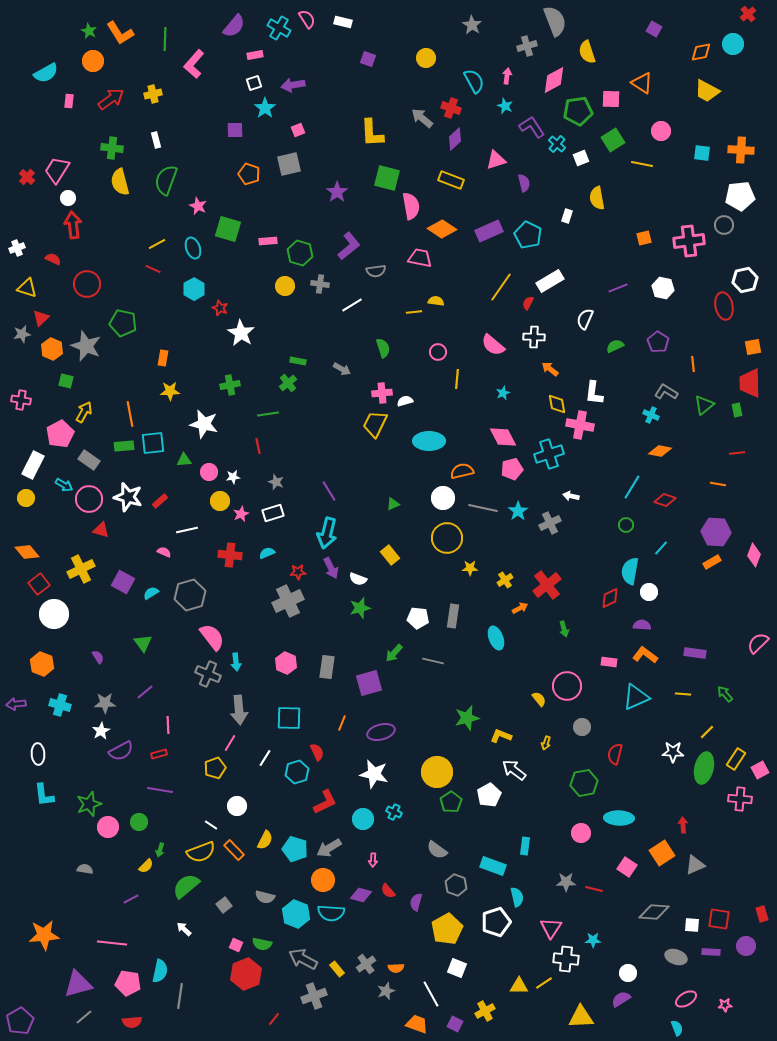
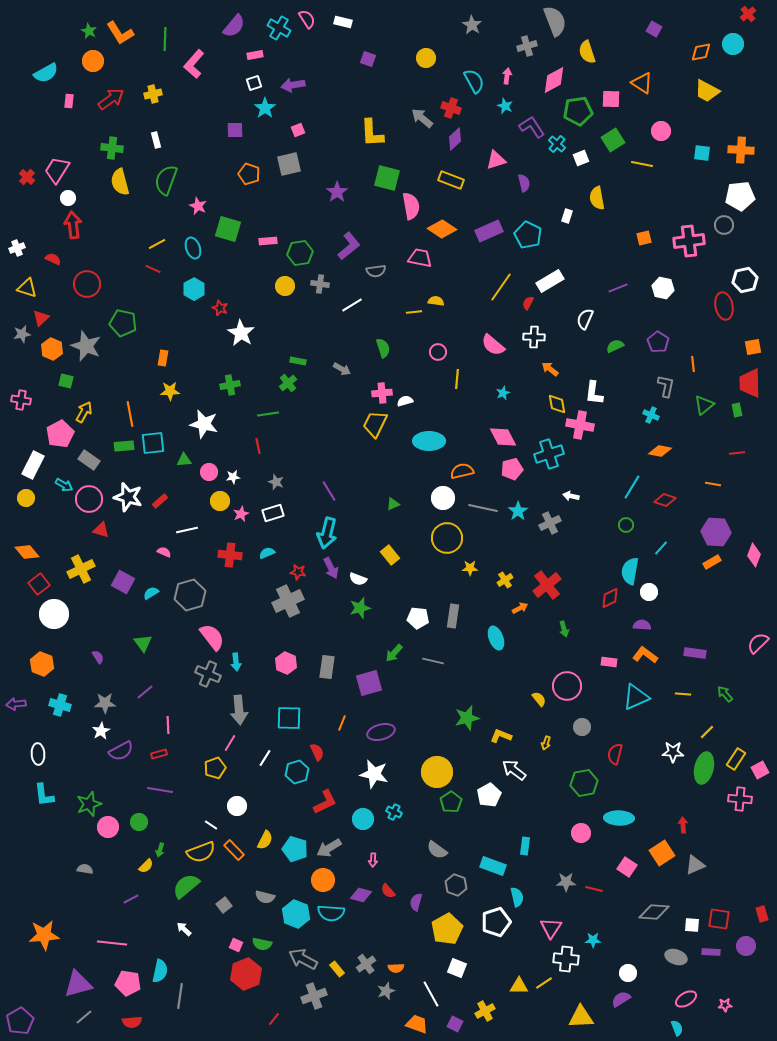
green hexagon at (300, 253): rotated 25 degrees counterclockwise
gray L-shape at (666, 392): moved 6 px up; rotated 70 degrees clockwise
orange line at (718, 484): moved 5 px left
red star at (298, 572): rotated 14 degrees clockwise
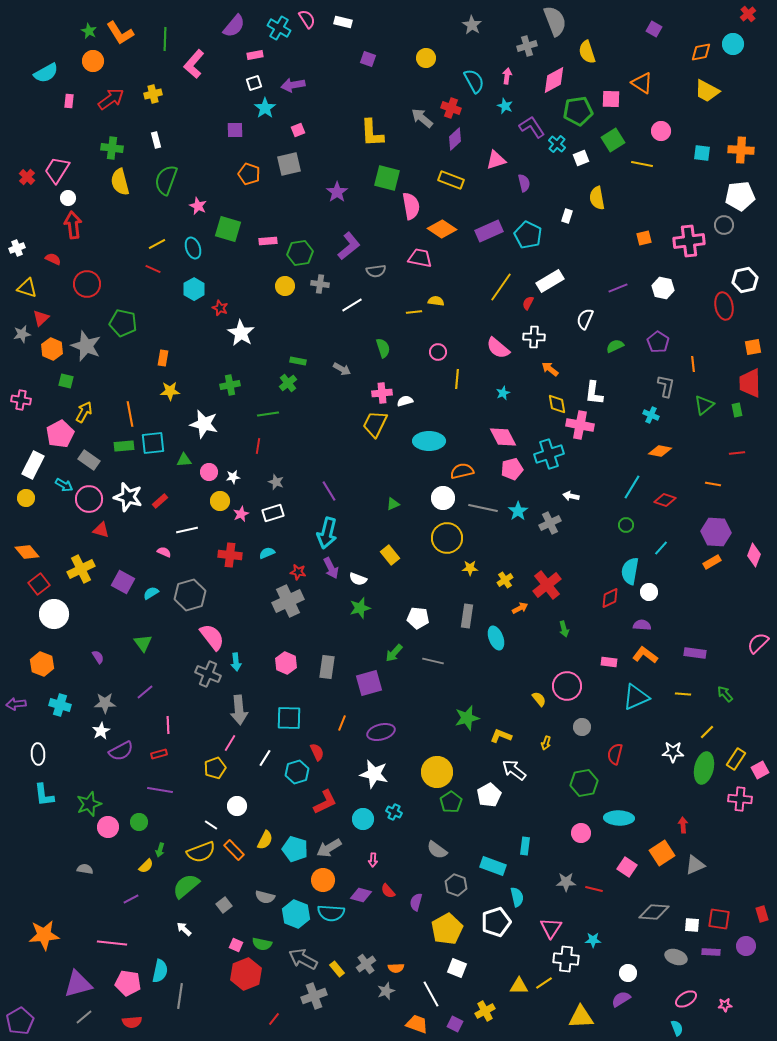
pink semicircle at (493, 345): moved 5 px right, 3 px down
red line at (258, 446): rotated 21 degrees clockwise
gray rectangle at (453, 616): moved 14 px right
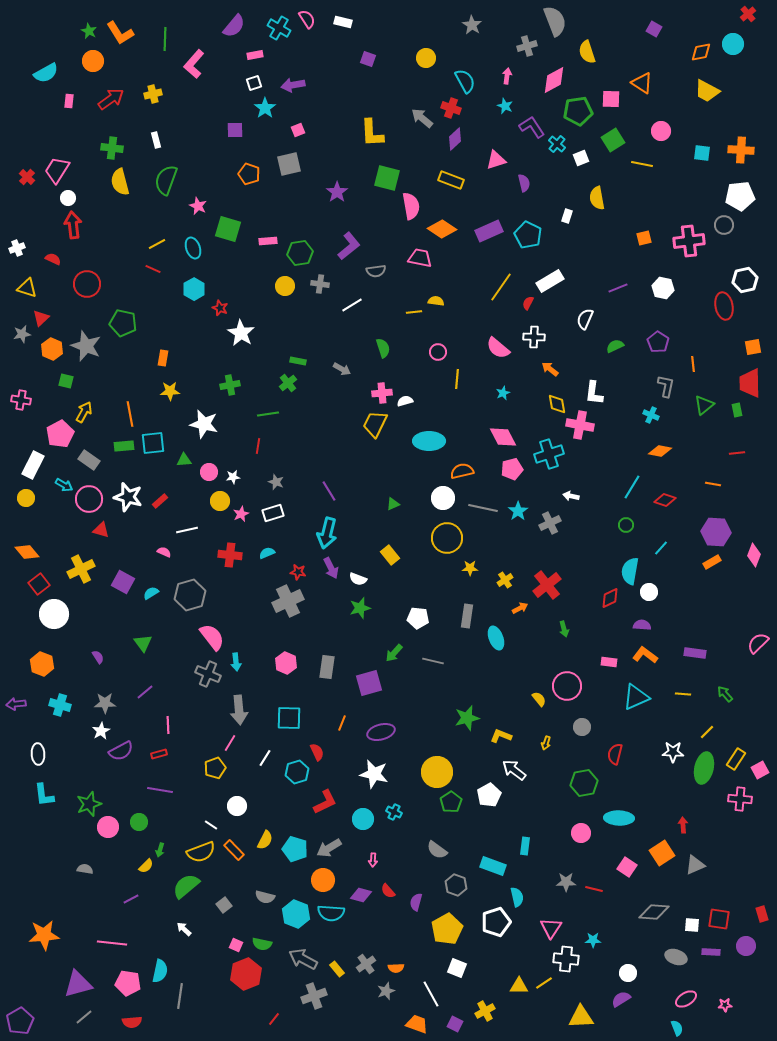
cyan semicircle at (474, 81): moved 9 px left
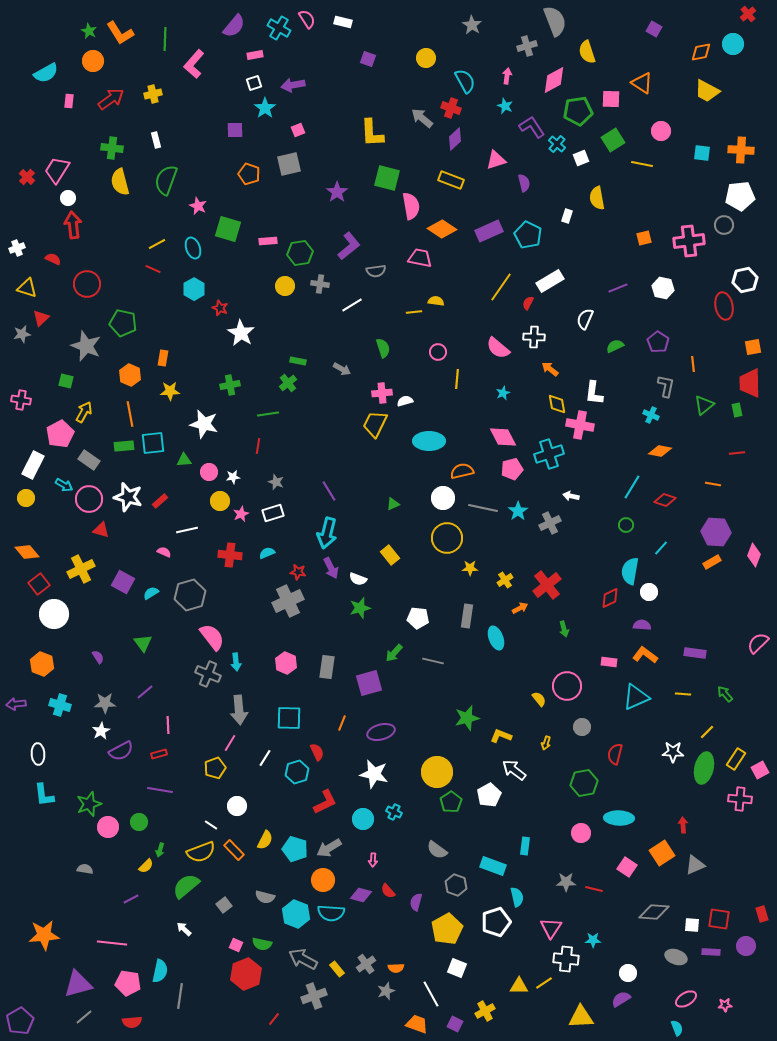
orange hexagon at (52, 349): moved 78 px right, 26 px down
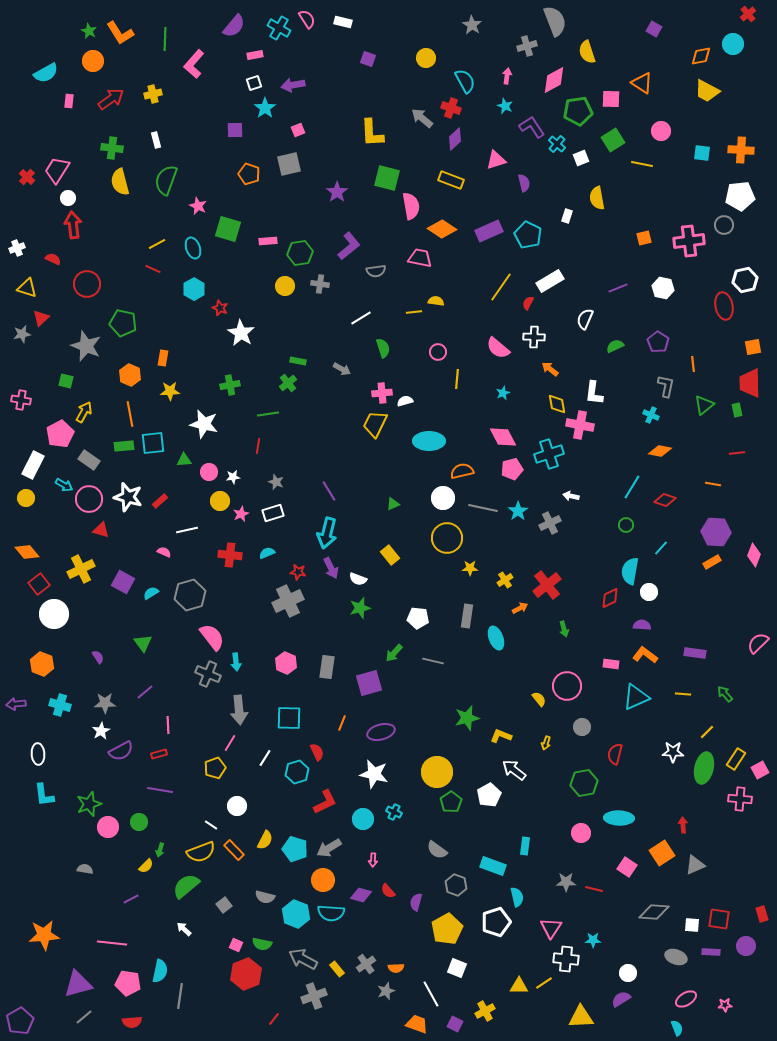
orange diamond at (701, 52): moved 4 px down
white line at (352, 305): moved 9 px right, 13 px down
pink rectangle at (609, 662): moved 2 px right, 2 px down
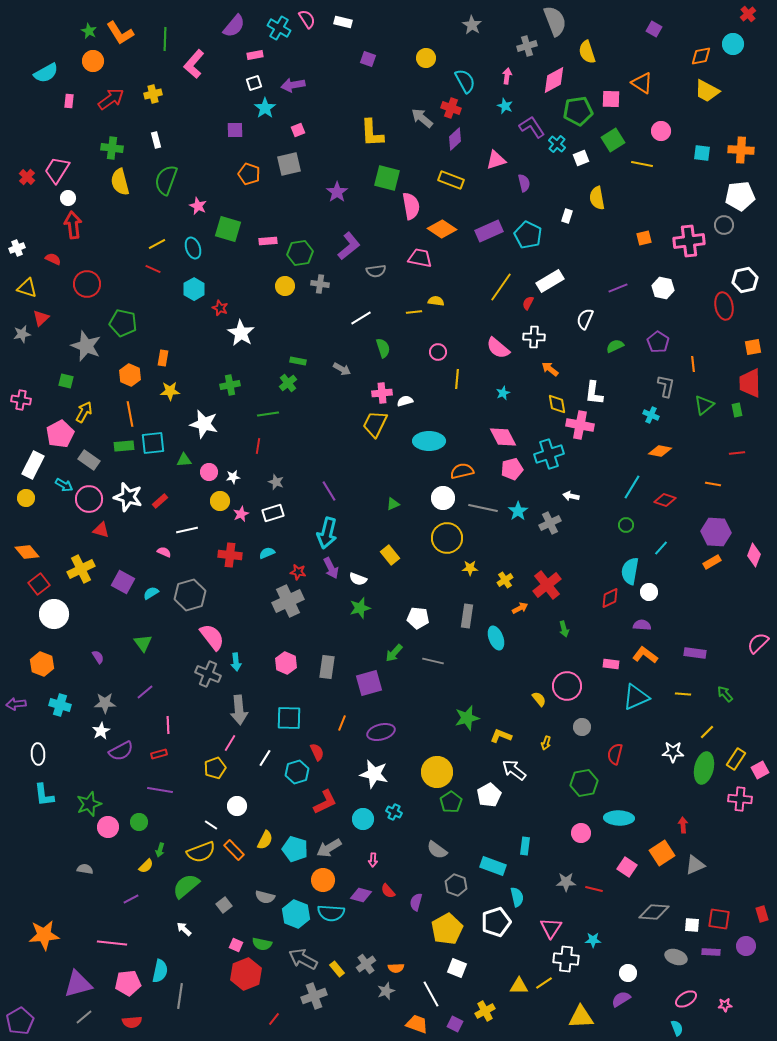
pink pentagon at (128, 983): rotated 15 degrees counterclockwise
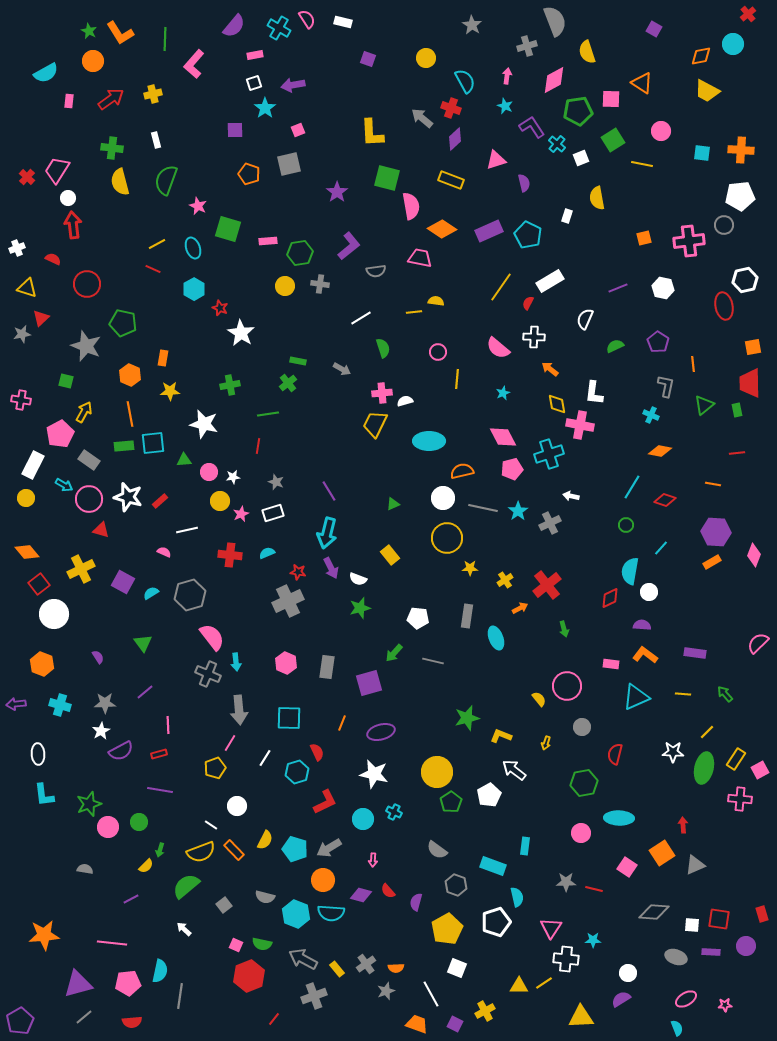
red hexagon at (246, 974): moved 3 px right, 2 px down
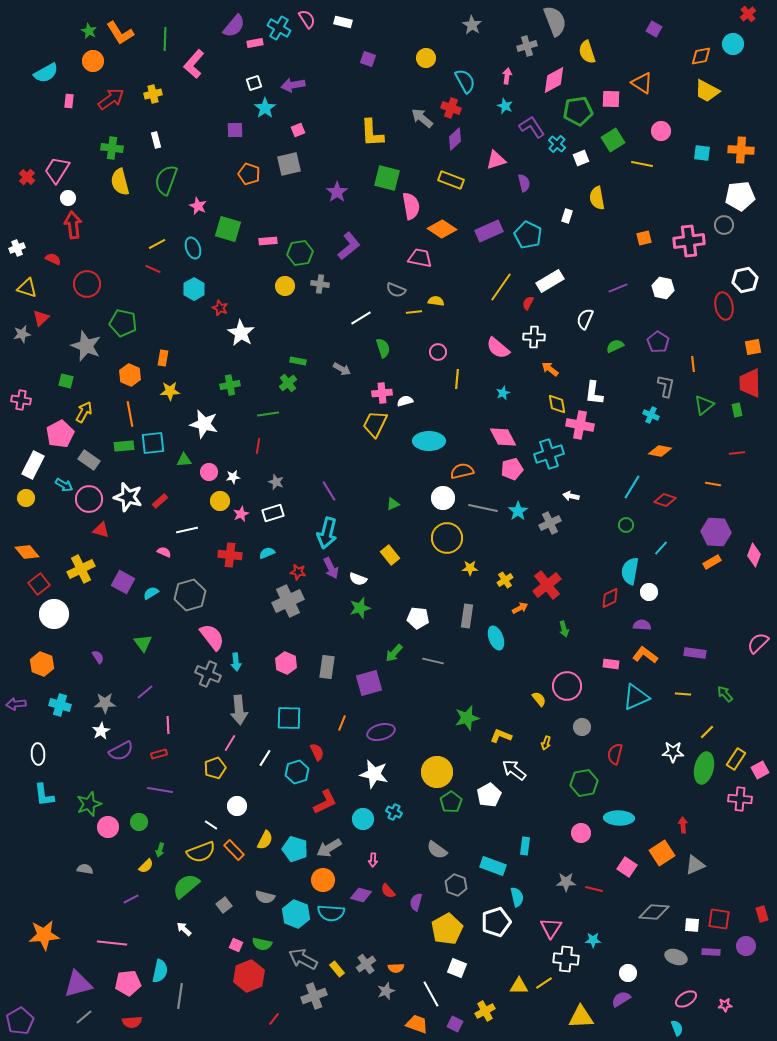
pink rectangle at (255, 55): moved 12 px up
gray semicircle at (376, 271): moved 20 px right, 19 px down; rotated 30 degrees clockwise
